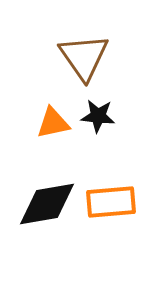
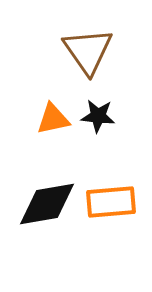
brown triangle: moved 4 px right, 6 px up
orange triangle: moved 4 px up
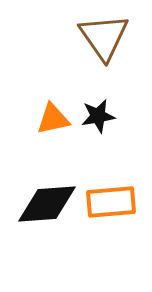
brown triangle: moved 16 px right, 14 px up
black star: rotated 16 degrees counterclockwise
black diamond: rotated 6 degrees clockwise
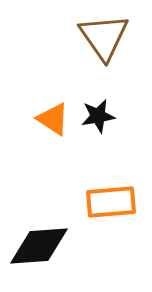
orange triangle: rotated 45 degrees clockwise
black diamond: moved 8 px left, 42 px down
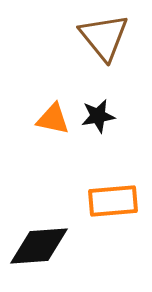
brown triangle: rotated 4 degrees counterclockwise
orange triangle: rotated 21 degrees counterclockwise
orange rectangle: moved 2 px right, 1 px up
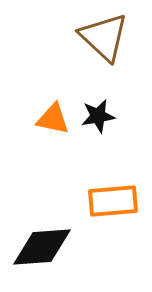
brown triangle: rotated 8 degrees counterclockwise
black diamond: moved 3 px right, 1 px down
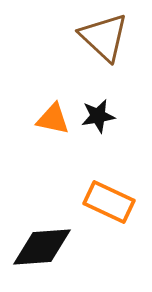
orange rectangle: moved 4 px left, 1 px down; rotated 30 degrees clockwise
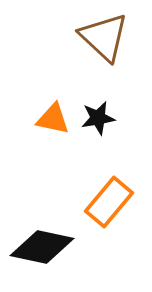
black star: moved 2 px down
orange rectangle: rotated 75 degrees counterclockwise
black diamond: rotated 16 degrees clockwise
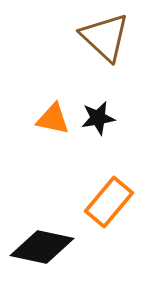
brown triangle: moved 1 px right
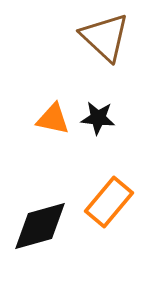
black star: rotated 16 degrees clockwise
black diamond: moved 2 px left, 21 px up; rotated 28 degrees counterclockwise
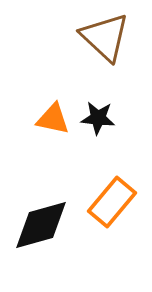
orange rectangle: moved 3 px right
black diamond: moved 1 px right, 1 px up
